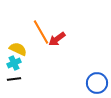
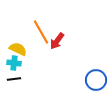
red arrow: moved 2 px down; rotated 18 degrees counterclockwise
cyan cross: rotated 32 degrees clockwise
blue circle: moved 1 px left, 3 px up
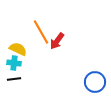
blue circle: moved 1 px left, 2 px down
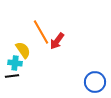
yellow semicircle: moved 5 px right, 1 px down; rotated 30 degrees clockwise
cyan cross: moved 1 px right
black line: moved 2 px left, 3 px up
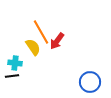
yellow semicircle: moved 10 px right, 3 px up
blue circle: moved 5 px left
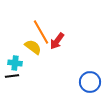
yellow semicircle: rotated 18 degrees counterclockwise
